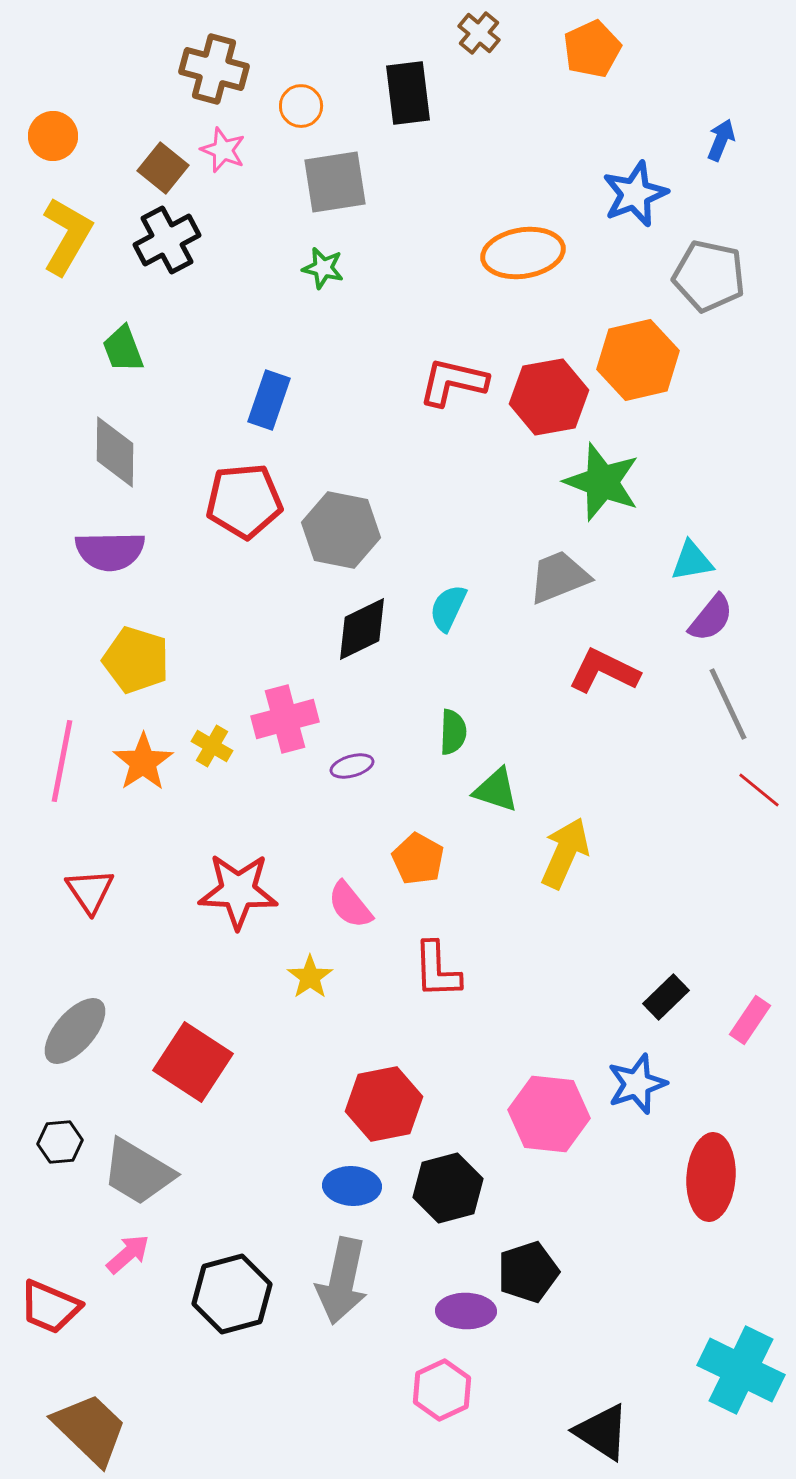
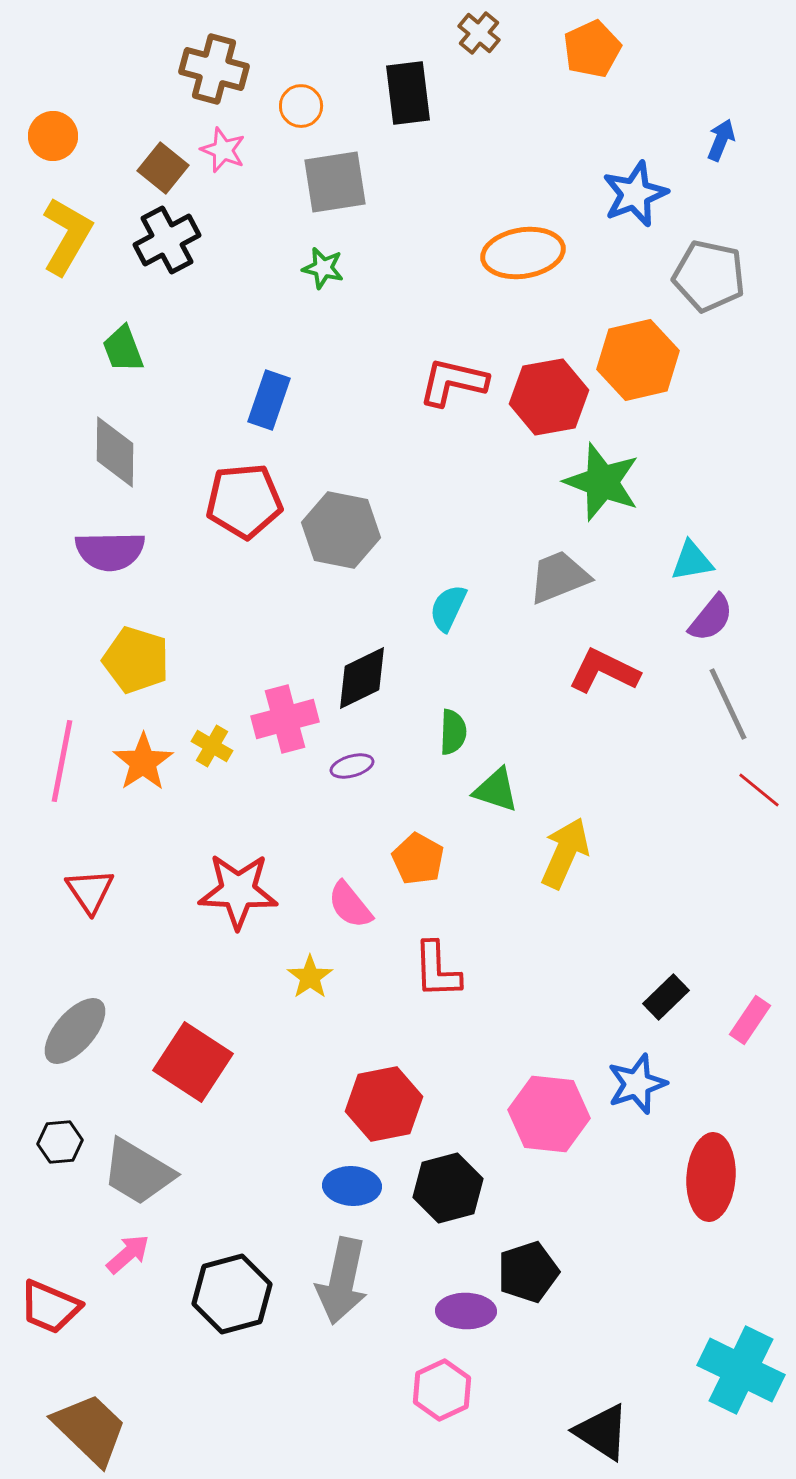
black diamond at (362, 629): moved 49 px down
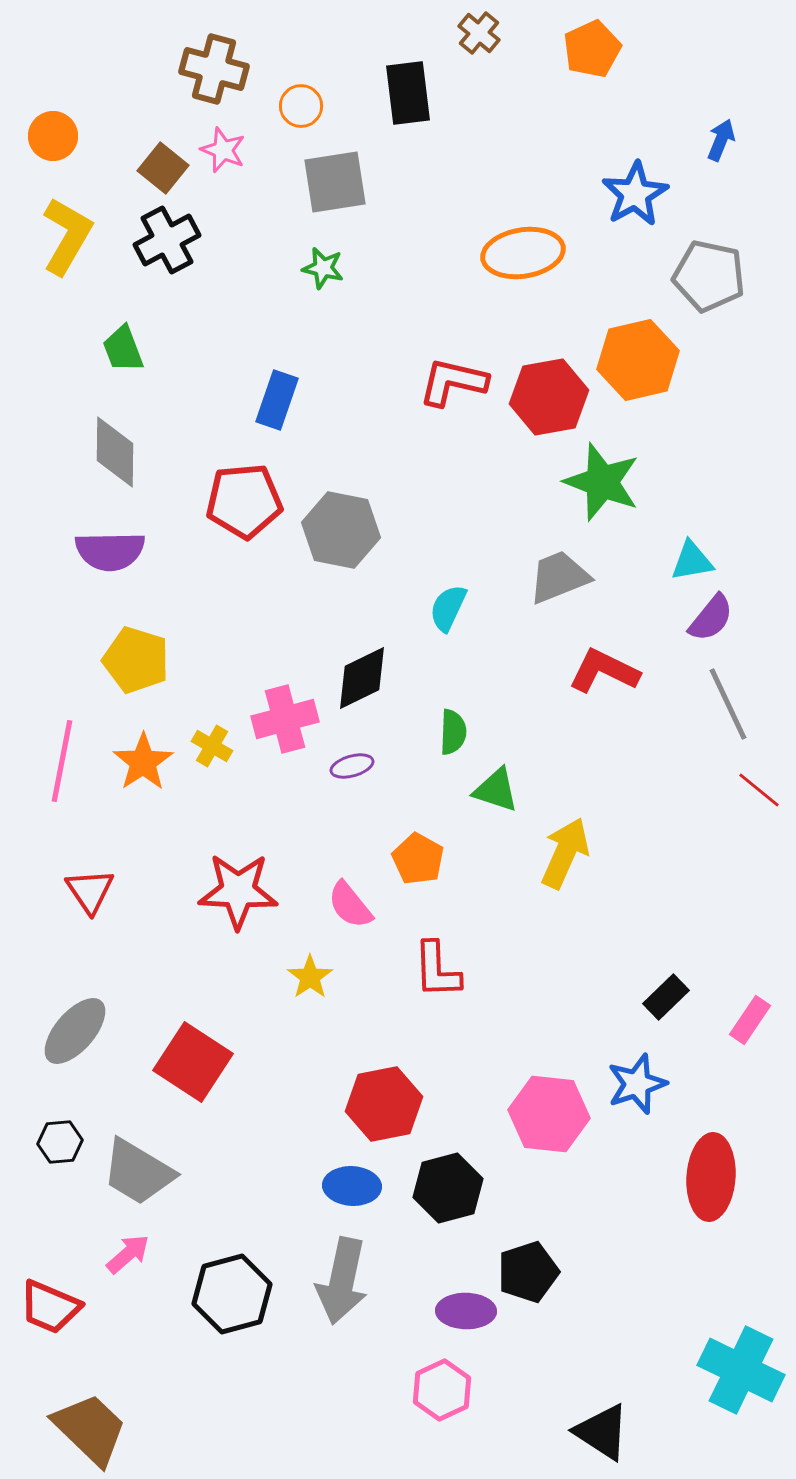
blue star at (635, 194): rotated 8 degrees counterclockwise
blue rectangle at (269, 400): moved 8 px right
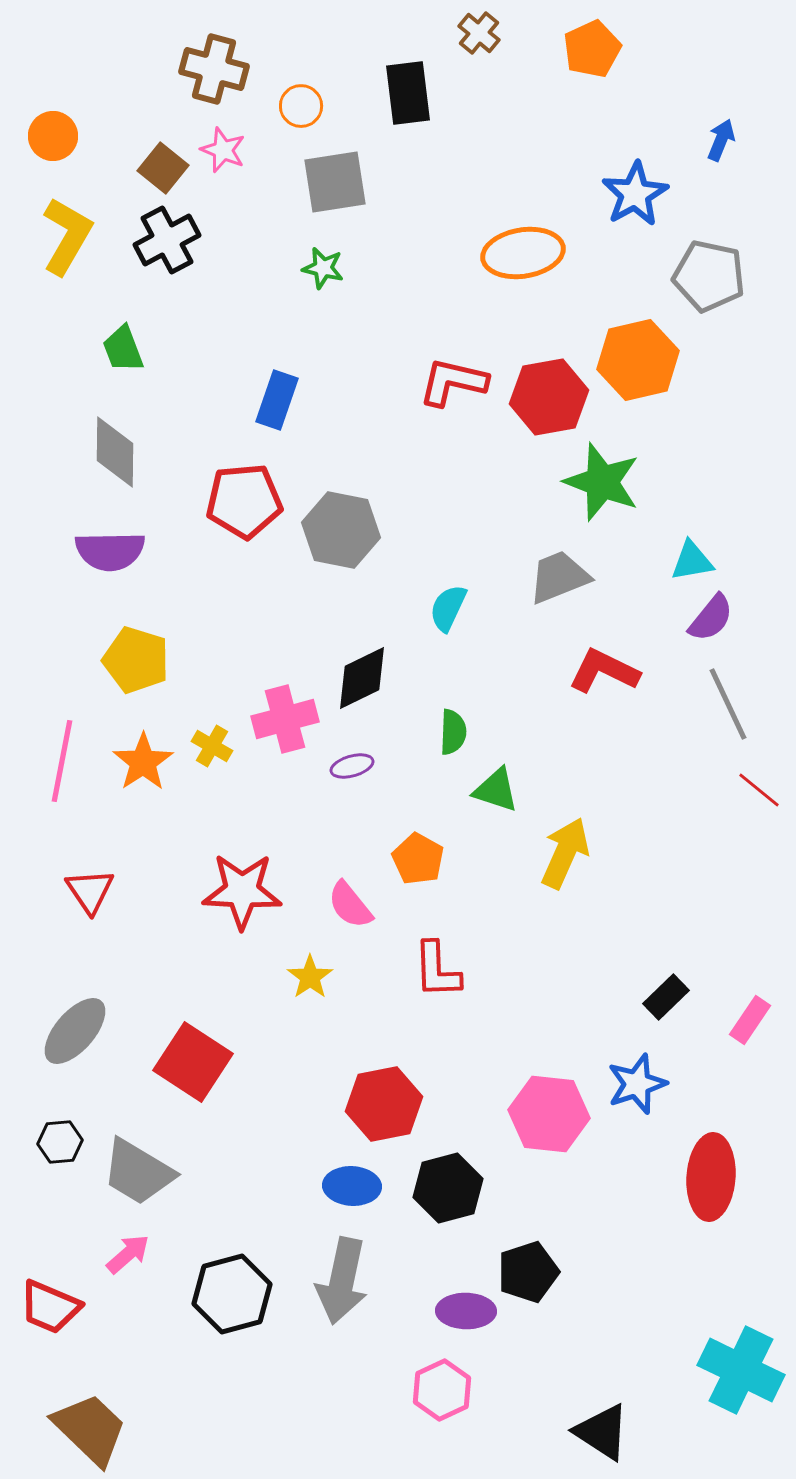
red star at (238, 891): moved 4 px right
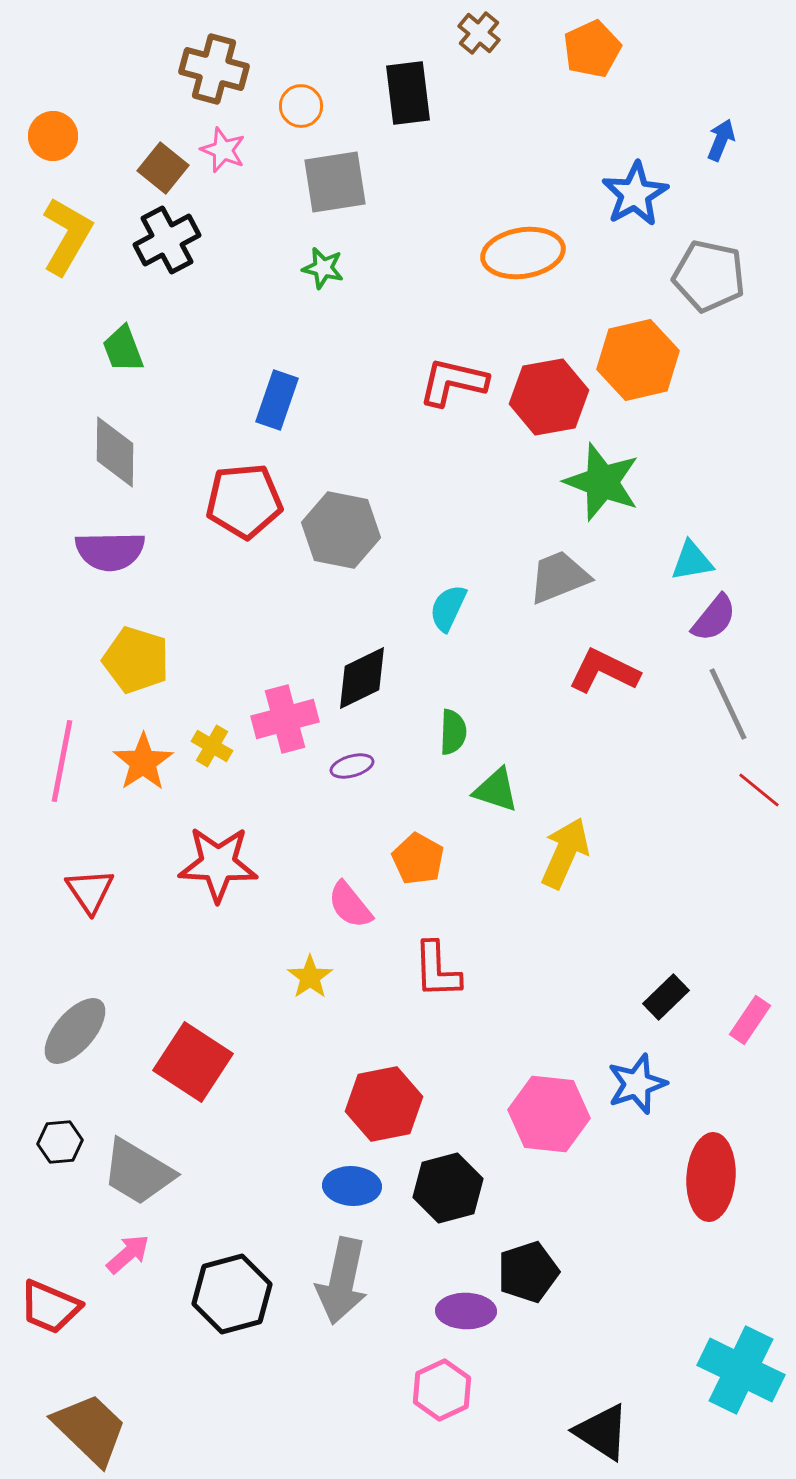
purple semicircle at (711, 618): moved 3 px right
red star at (242, 891): moved 24 px left, 27 px up
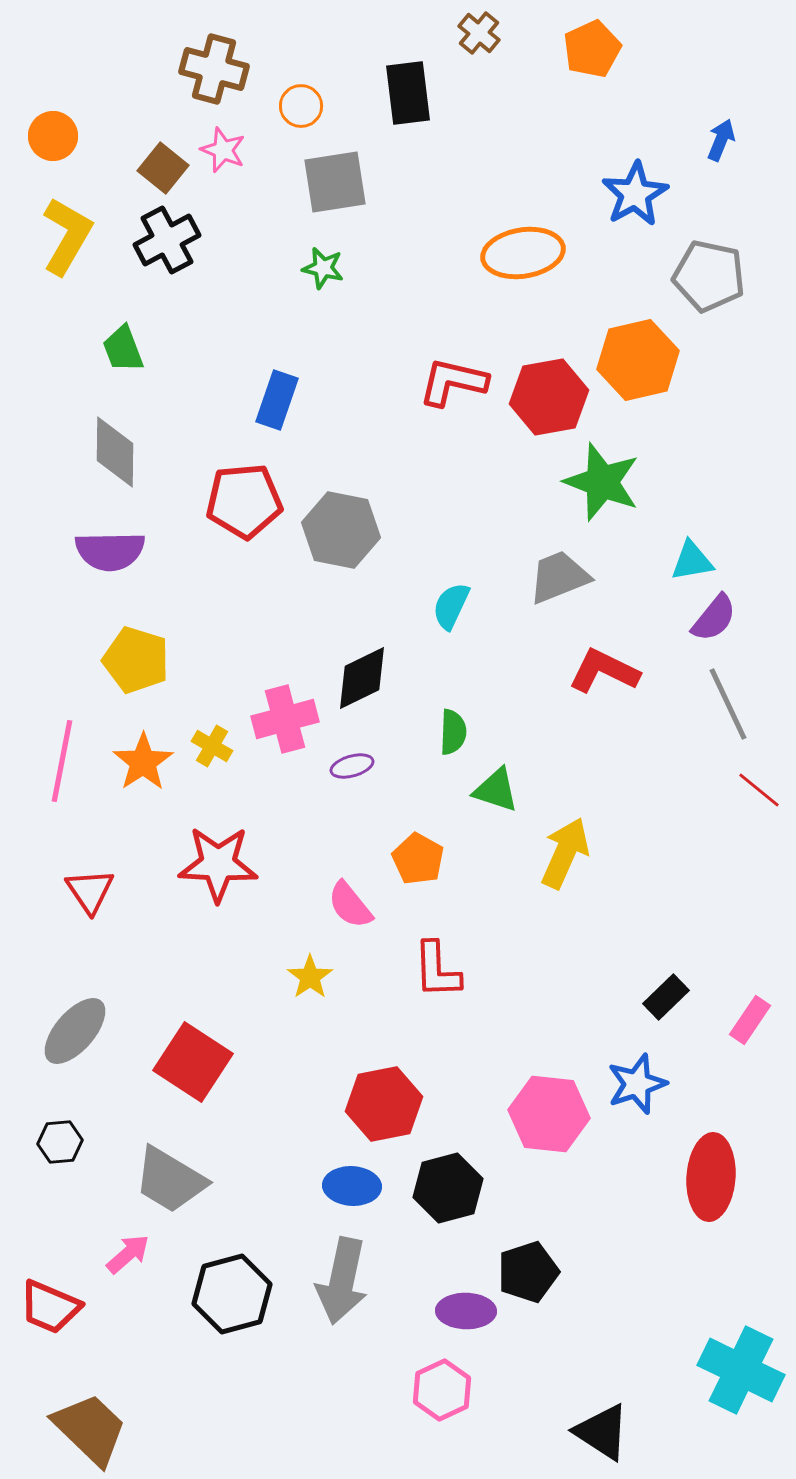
cyan semicircle at (448, 608): moved 3 px right, 2 px up
gray trapezoid at (138, 1172): moved 32 px right, 8 px down
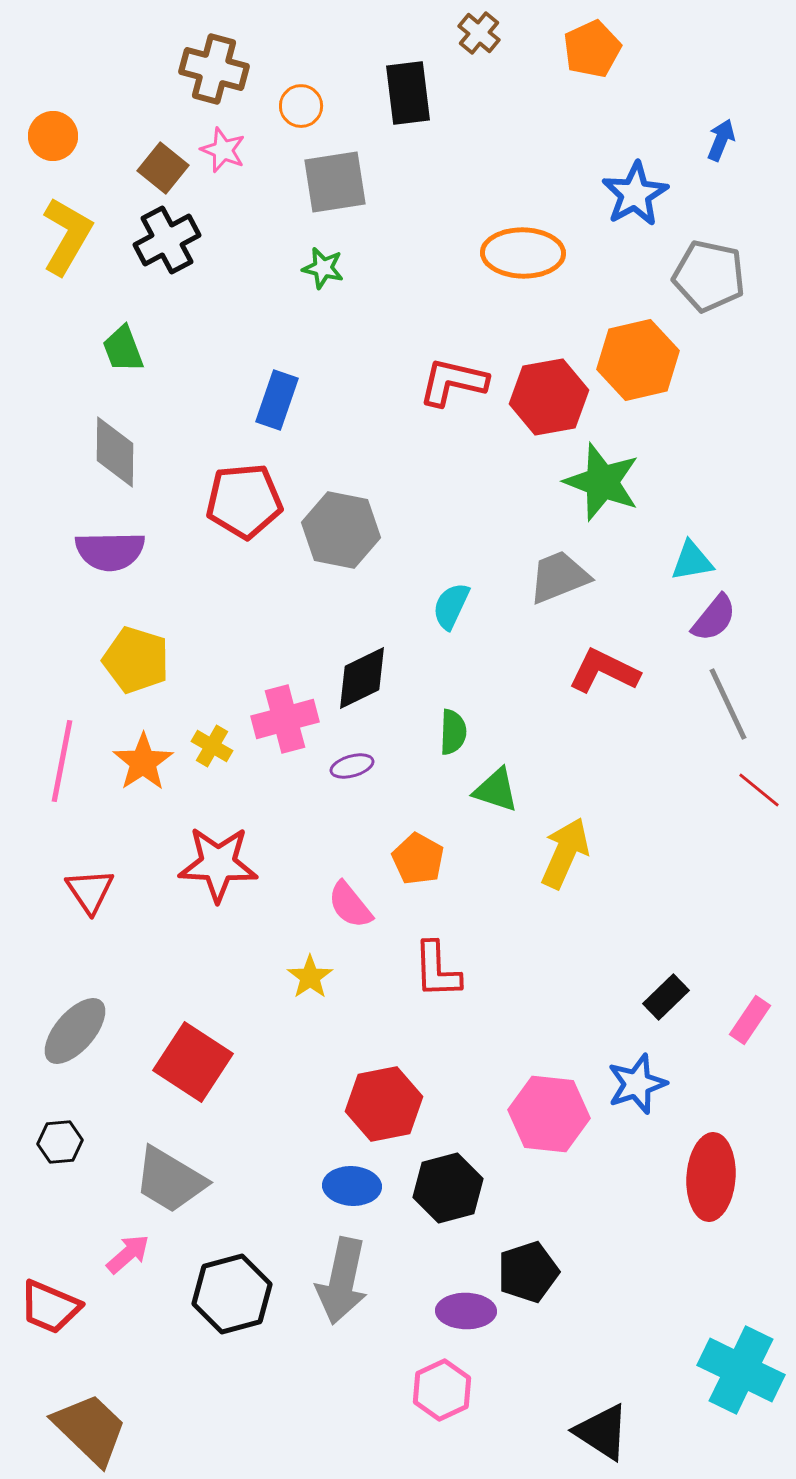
orange ellipse at (523, 253): rotated 10 degrees clockwise
